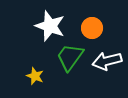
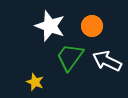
orange circle: moved 2 px up
white arrow: rotated 40 degrees clockwise
yellow star: moved 6 px down
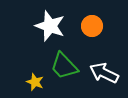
green trapezoid: moved 6 px left, 9 px down; rotated 80 degrees counterclockwise
white arrow: moved 3 px left, 12 px down
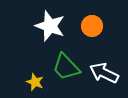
green trapezoid: moved 2 px right, 1 px down
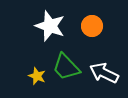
yellow star: moved 2 px right, 6 px up
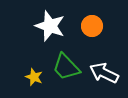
yellow star: moved 3 px left, 1 px down
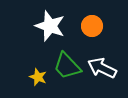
green trapezoid: moved 1 px right, 1 px up
white arrow: moved 2 px left, 5 px up
yellow star: moved 4 px right
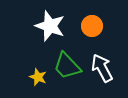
white arrow: rotated 36 degrees clockwise
